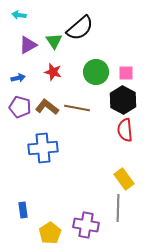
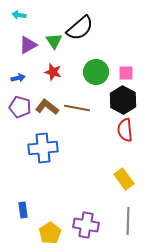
gray line: moved 10 px right, 13 px down
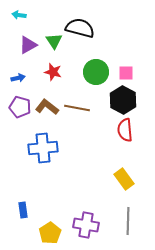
black semicircle: rotated 124 degrees counterclockwise
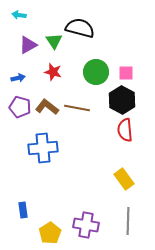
black hexagon: moved 1 px left
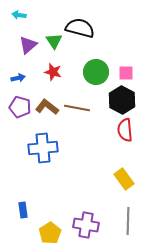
purple triangle: rotated 12 degrees counterclockwise
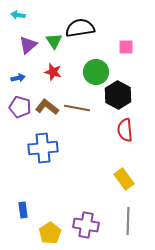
cyan arrow: moved 1 px left
black semicircle: rotated 24 degrees counterclockwise
pink square: moved 26 px up
black hexagon: moved 4 px left, 5 px up
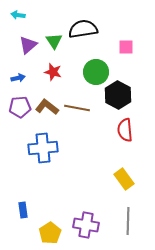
black semicircle: moved 3 px right, 1 px down
purple pentagon: rotated 20 degrees counterclockwise
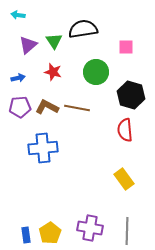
black hexagon: moved 13 px right; rotated 12 degrees counterclockwise
brown L-shape: rotated 10 degrees counterclockwise
blue rectangle: moved 3 px right, 25 px down
gray line: moved 1 px left, 10 px down
purple cross: moved 4 px right, 3 px down
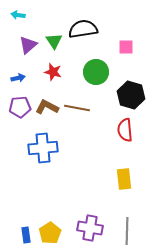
yellow rectangle: rotated 30 degrees clockwise
